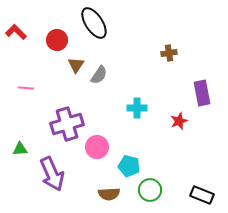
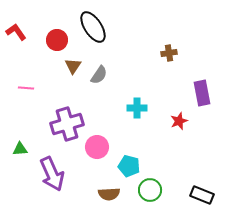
black ellipse: moved 1 px left, 4 px down
red L-shape: rotated 10 degrees clockwise
brown triangle: moved 3 px left, 1 px down
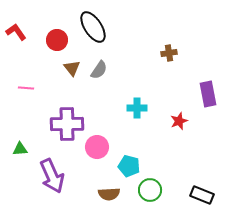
brown triangle: moved 1 px left, 2 px down; rotated 12 degrees counterclockwise
gray semicircle: moved 5 px up
purple rectangle: moved 6 px right, 1 px down
purple cross: rotated 16 degrees clockwise
purple arrow: moved 2 px down
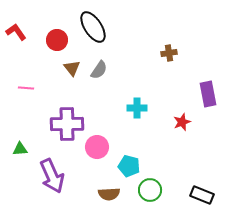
red star: moved 3 px right, 1 px down
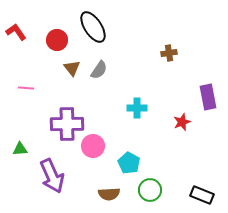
purple rectangle: moved 3 px down
pink circle: moved 4 px left, 1 px up
cyan pentagon: moved 3 px up; rotated 15 degrees clockwise
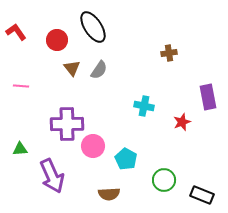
pink line: moved 5 px left, 2 px up
cyan cross: moved 7 px right, 2 px up; rotated 12 degrees clockwise
cyan pentagon: moved 3 px left, 4 px up
green circle: moved 14 px right, 10 px up
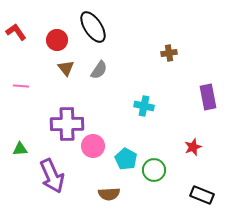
brown triangle: moved 6 px left
red star: moved 11 px right, 25 px down
green circle: moved 10 px left, 10 px up
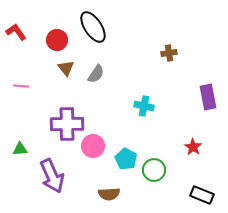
gray semicircle: moved 3 px left, 4 px down
red star: rotated 18 degrees counterclockwise
